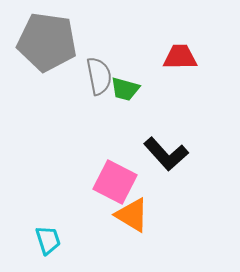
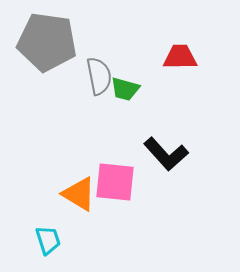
pink square: rotated 21 degrees counterclockwise
orange triangle: moved 53 px left, 21 px up
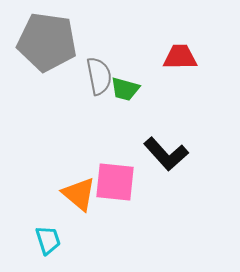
orange triangle: rotated 9 degrees clockwise
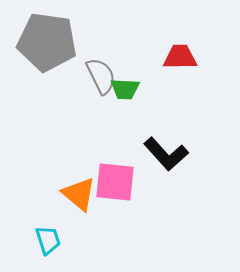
gray semicircle: moved 2 px right; rotated 15 degrees counterclockwise
green trapezoid: rotated 12 degrees counterclockwise
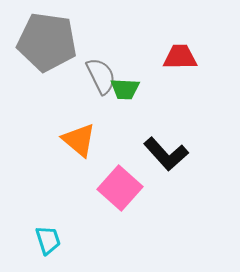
pink square: moved 5 px right, 6 px down; rotated 36 degrees clockwise
orange triangle: moved 54 px up
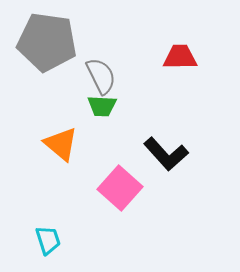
green trapezoid: moved 23 px left, 17 px down
orange triangle: moved 18 px left, 4 px down
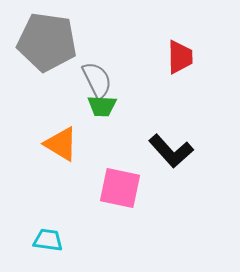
red trapezoid: rotated 90 degrees clockwise
gray semicircle: moved 4 px left, 4 px down
orange triangle: rotated 9 degrees counterclockwise
black L-shape: moved 5 px right, 3 px up
pink square: rotated 30 degrees counterclockwise
cyan trapezoid: rotated 64 degrees counterclockwise
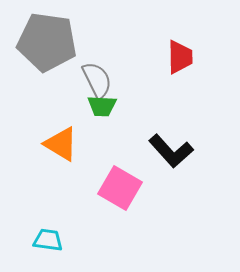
pink square: rotated 18 degrees clockwise
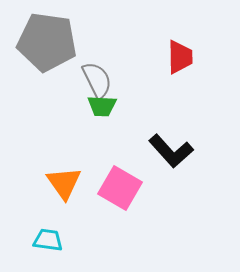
orange triangle: moved 3 px right, 39 px down; rotated 24 degrees clockwise
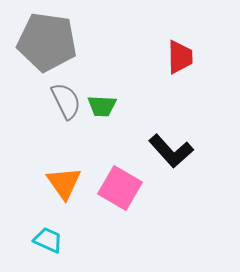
gray semicircle: moved 31 px left, 21 px down
cyan trapezoid: rotated 16 degrees clockwise
